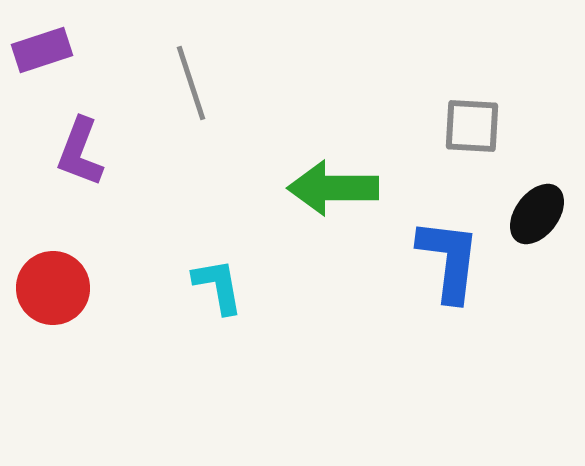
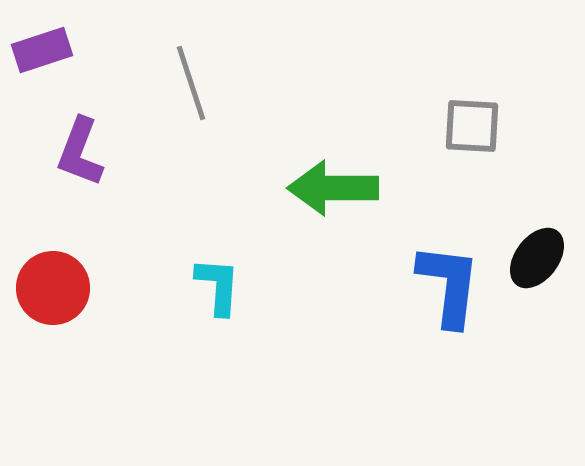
black ellipse: moved 44 px down
blue L-shape: moved 25 px down
cyan L-shape: rotated 14 degrees clockwise
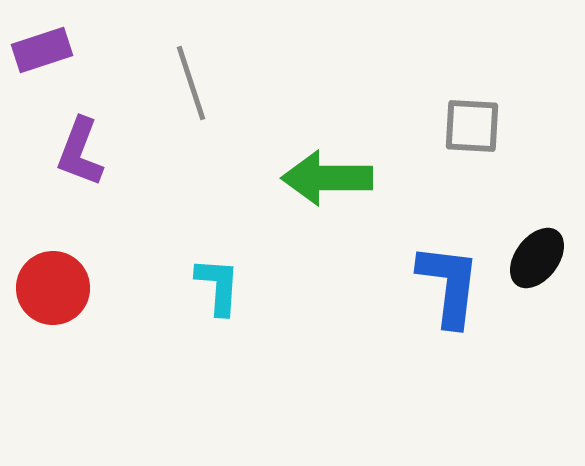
green arrow: moved 6 px left, 10 px up
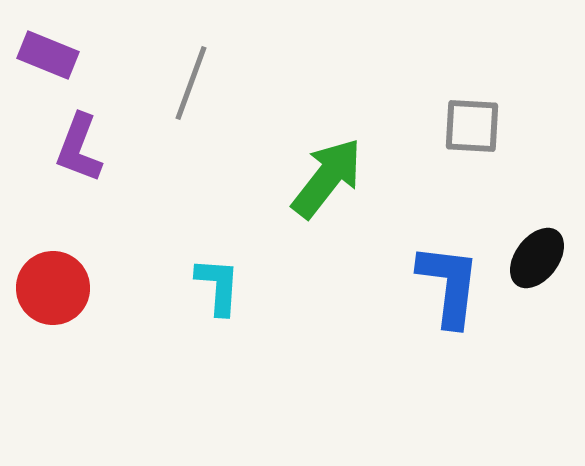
purple rectangle: moved 6 px right, 5 px down; rotated 40 degrees clockwise
gray line: rotated 38 degrees clockwise
purple L-shape: moved 1 px left, 4 px up
green arrow: rotated 128 degrees clockwise
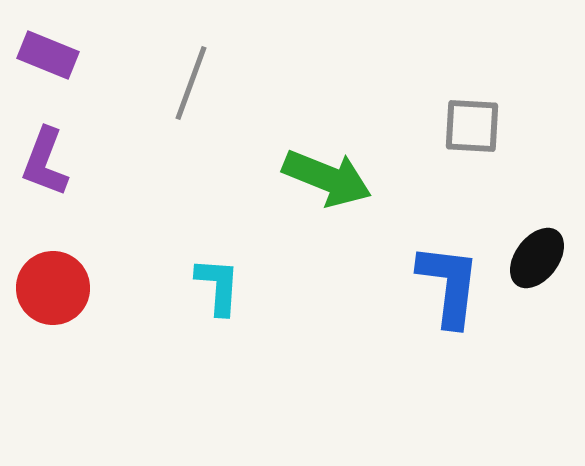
purple L-shape: moved 34 px left, 14 px down
green arrow: rotated 74 degrees clockwise
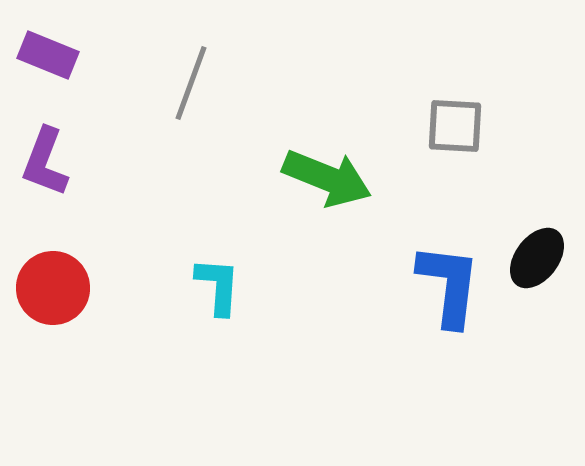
gray square: moved 17 px left
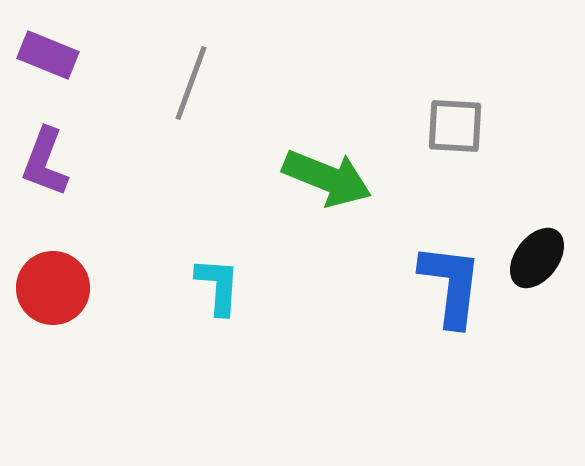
blue L-shape: moved 2 px right
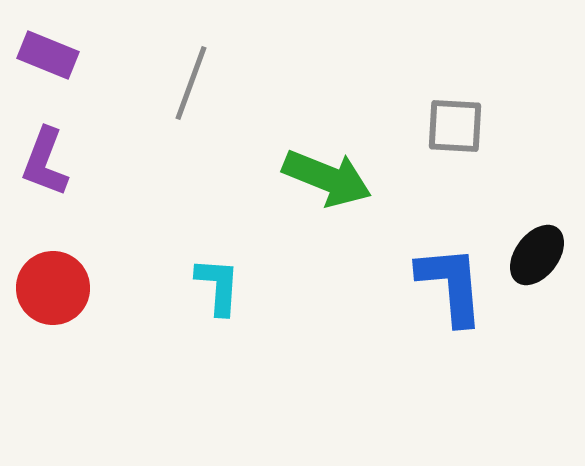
black ellipse: moved 3 px up
blue L-shape: rotated 12 degrees counterclockwise
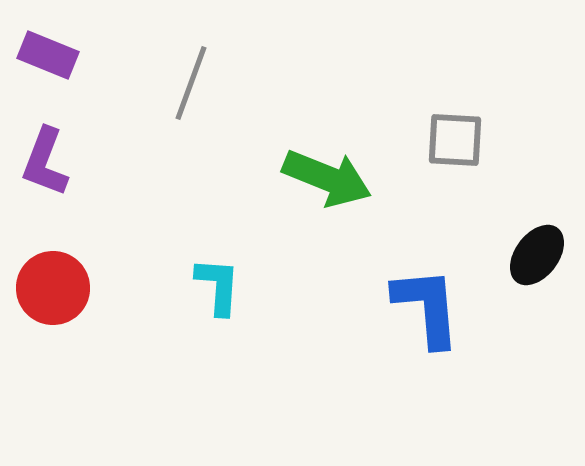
gray square: moved 14 px down
blue L-shape: moved 24 px left, 22 px down
